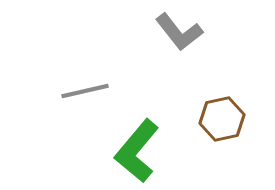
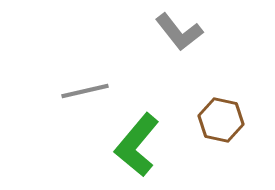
brown hexagon: moved 1 px left, 1 px down; rotated 24 degrees clockwise
green L-shape: moved 6 px up
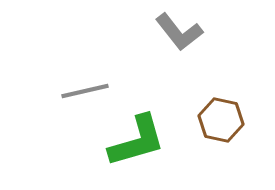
green L-shape: moved 4 px up; rotated 146 degrees counterclockwise
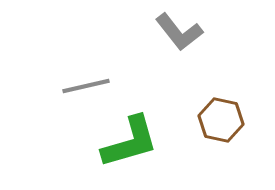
gray line: moved 1 px right, 5 px up
green L-shape: moved 7 px left, 1 px down
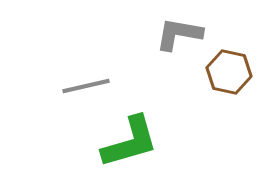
gray L-shape: moved 2 px down; rotated 138 degrees clockwise
brown hexagon: moved 8 px right, 48 px up
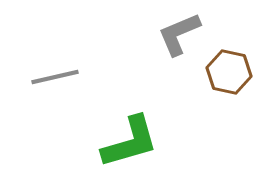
gray L-shape: rotated 33 degrees counterclockwise
gray line: moved 31 px left, 9 px up
